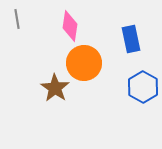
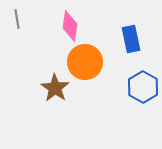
orange circle: moved 1 px right, 1 px up
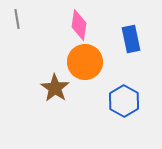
pink diamond: moved 9 px right, 1 px up
blue hexagon: moved 19 px left, 14 px down
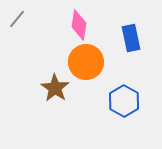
gray line: rotated 48 degrees clockwise
blue rectangle: moved 1 px up
orange circle: moved 1 px right
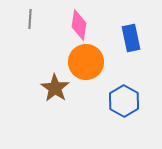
gray line: moved 13 px right; rotated 36 degrees counterclockwise
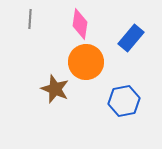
pink diamond: moved 1 px right, 1 px up
blue rectangle: rotated 52 degrees clockwise
brown star: moved 1 px down; rotated 12 degrees counterclockwise
blue hexagon: rotated 20 degrees clockwise
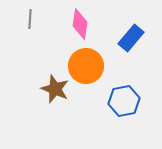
orange circle: moved 4 px down
